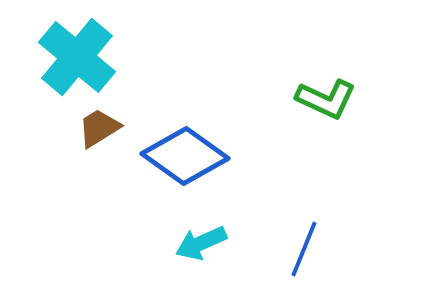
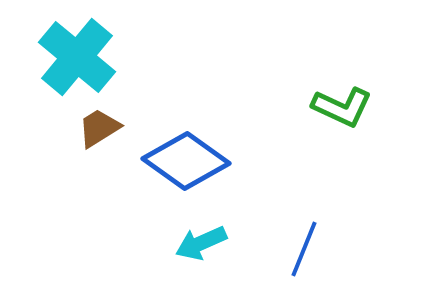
green L-shape: moved 16 px right, 8 px down
blue diamond: moved 1 px right, 5 px down
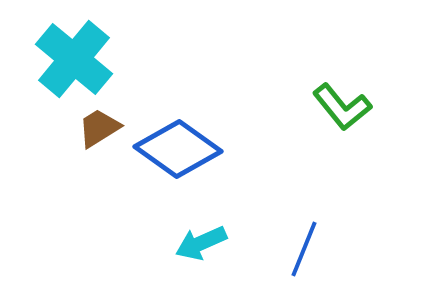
cyan cross: moved 3 px left, 2 px down
green L-shape: rotated 26 degrees clockwise
blue diamond: moved 8 px left, 12 px up
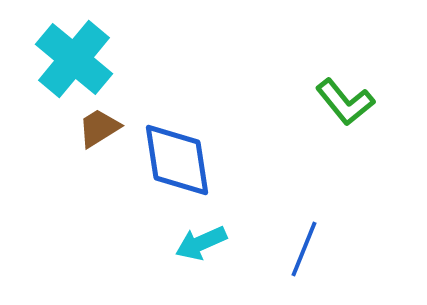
green L-shape: moved 3 px right, 5 px up
blue diamond: moved 1 px left, 11 px down; rotated 46 degrees clockwise
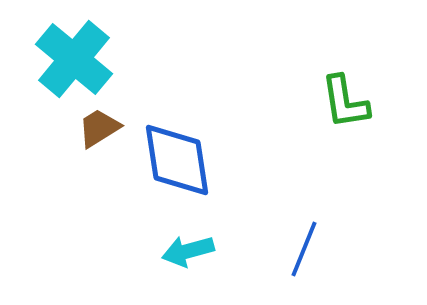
green L-shape: rotated 30 degrees clockwise
cyan arrow: moved 13 px left, 8 px down; rotated 9 degrees clockwise
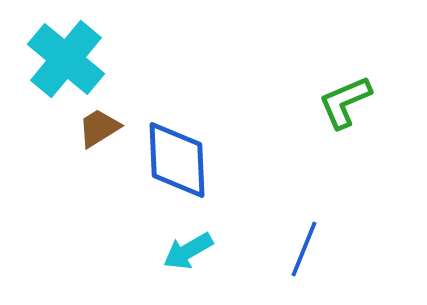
cyan cross: moved 8 px left
green L-shape: rotated 76 degrees clockwise
blue diamond: rotated 6 degrees clockwise
cyan arrow: rotated 15 degrees counterclockwise
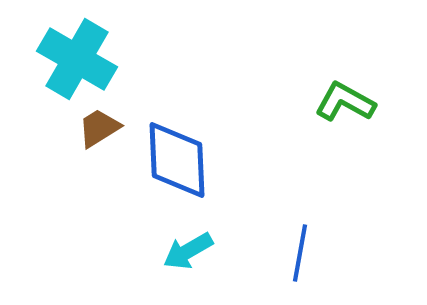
cyan cross: moved 11 px right; rotated 10 degrees counterclockwise
green L-shape: rotated 52 degrees clockwise
blue line: moved 4 px left, 4 px down; rotated 12 degrees counterclockwise
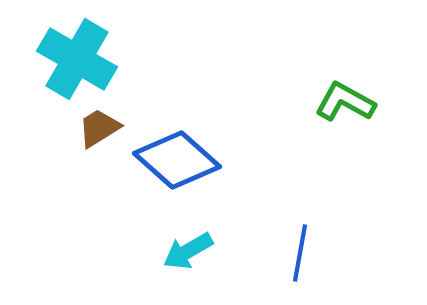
blue diamond: rotated 46 degrees counterclockwise
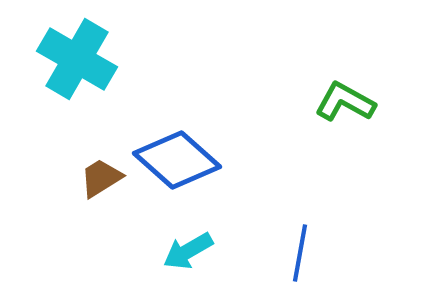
brown trapezoid: moved 2 px right, 50 px down
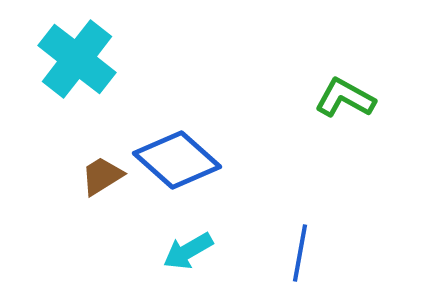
cyan cross: rotated 8 degrees clockwise
green L-shape: moved 4 px up
brown trapezoid: moved 1 px right, 2 px up
